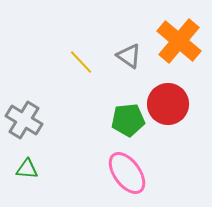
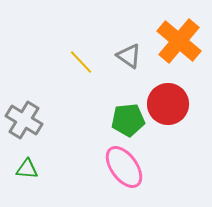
pink ellipse: moved 3 px left, 6 px up
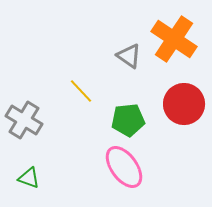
orange cross: moved 5 px left, 2 px up; rotated 6 degrees counterclockwise
yellow line: moved 29 px down
red circle: moved 16 px right
green triangle: moved 2 px right, 9 px down; rotated 15 degrees clockwise
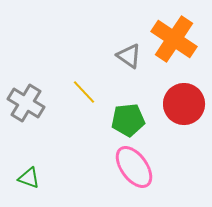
yellow line: moved 3 px right, 1 px down
gray cross: moved 2 px right, 17 px up
pink ellipse: moved 10 px right
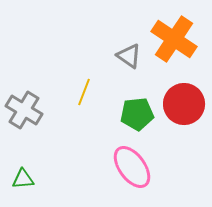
yellow line: rotated 64 degrees clockwise
gray cross: moved 2 px left, 7 px down
green pentagon: moved 9 px right, 6 px up
pink ellipse: moved 2 px left
green triangle: moved 6 px left, 1 px down; rotated 25 degrees counterclockwise
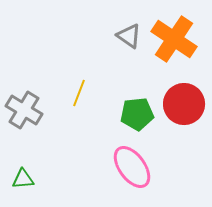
gray triangle: moved 20 px up
yellow line: moved 5 px left, 1 px down
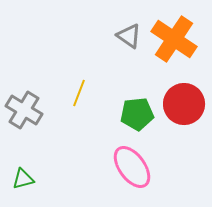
green triangle: rotated 10 degrees counterclockwise
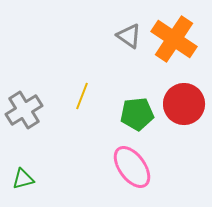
yellow line: moved 3 px right, 3 px down
gray cross: rotated 27 degrees clockwise
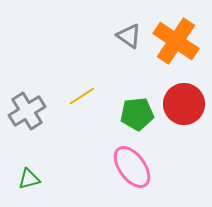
orange cross: moved 2 px right, 2 px down
yellow line: rotated 36 degrees clockwise
gray cross: moved 3 px right, 1 px down
green triangle: moved 6 px right
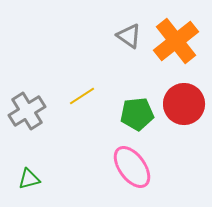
orange cross: rotated 18 degrees clockwise
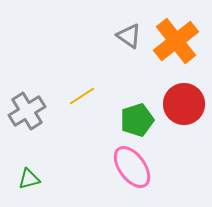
green pentagon: moved 6 px down; rotated 12 degrees counterclockwise
